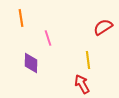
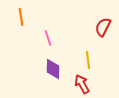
orange line: moved 1 px up
red semicircle: rotated 30 degrees counterclockwise
purple diamond: moved 22 px right, 6 px down
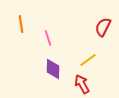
orange line: moved 7 px down
yellow line: rotated 60 degrees clockwise
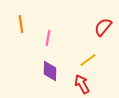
red semicircle: rotated 12 degrees clockwise
pink line: rotated 28 degrees clockwise
purple diamond: moved 3 px left, 2 px down
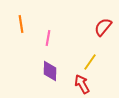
yellow line: moved 2 px right, 2 px down; rotated 18 degrees counterclockwise
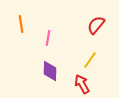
red semicircle: moved 7 px left, 2 px up
yellow line: moved 2 px up
